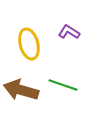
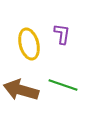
purple L-shape: moved 7 px left, 2 px down; rotated 65 degrees clockwise
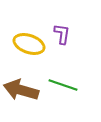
yellow ellipse: rotated 56 degrees counterclockwise
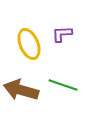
purple L-shape: rotated 100 degrees counterclockwise
yellow ellipse: rotated 48 degrees clockwise
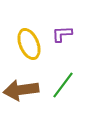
green line: rotated 72 degrees counterclockwise
brown arrow: rotated 24 degrees counterclockwise
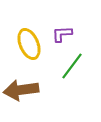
green line: moved 9 px right, 19 px up
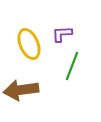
green line: rotated 16 degrees counterclockwise
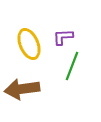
purple L-shape: moved 1 px right, 3 px down
brown arrow: moved 1 px right, 1 px up
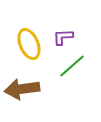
green line: rotated 28 degrees clockwise
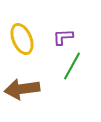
yellow ellipse: moved 7 px left, 5 px up
green line: rotated 20 degrees counterclockwise
